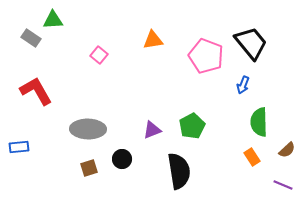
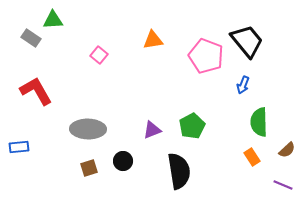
black trapezoid: moved 4 px left, 2 px up
black circle: moved 1 px right, 2 px down
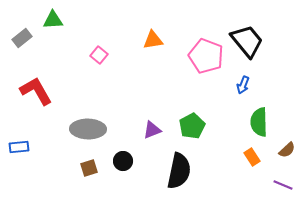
gray rectangle: moved 9 px left; rotated 72 degrees counterclockwise
black semicircle: rotated 21 degrees clockwise
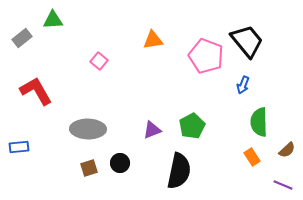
pink square: moved 6 px down
black circle: moved 3 px left, 2 px down
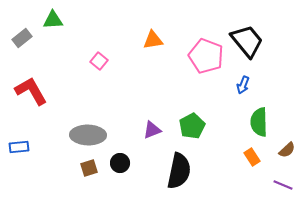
red L-shape: moved 5 px left
gray ellipse: moved 6 px down
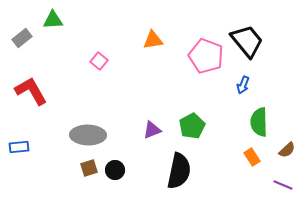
black circle: moved 5 px left, 7 px down
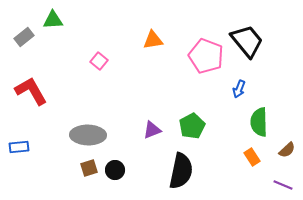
gray rectangle: moved 2 px right, 1 px up
blue arrow: moved 4 px left, 4 px down
black semicircle: moved 2 px right
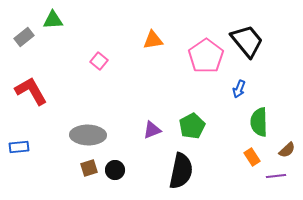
pink pentagon: rotated 16 degrees clockwise
purple line: moved 7 px left, 9 px up; rotated 30 degrees counterclockwise
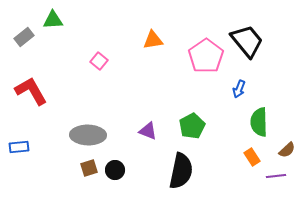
purple triangle: moved 4 px left, 1 px down; rotated 42 degrees clockwise
